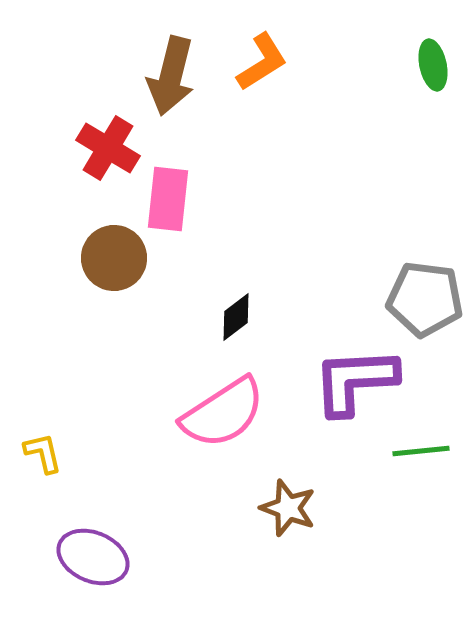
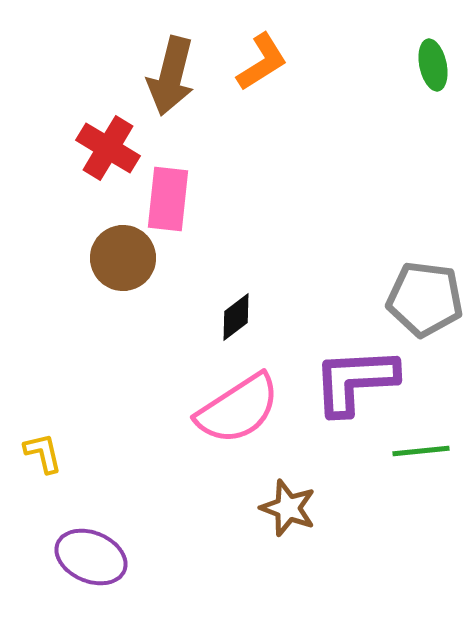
brown circle: moved 9 px right
pink semicircle: moved 15 px right, 4 px up
purple ellipse: moved 2 px left
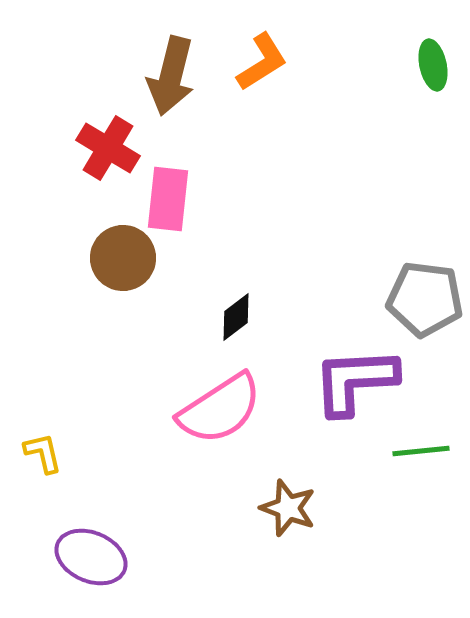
pink semicircle: moved 18 px left
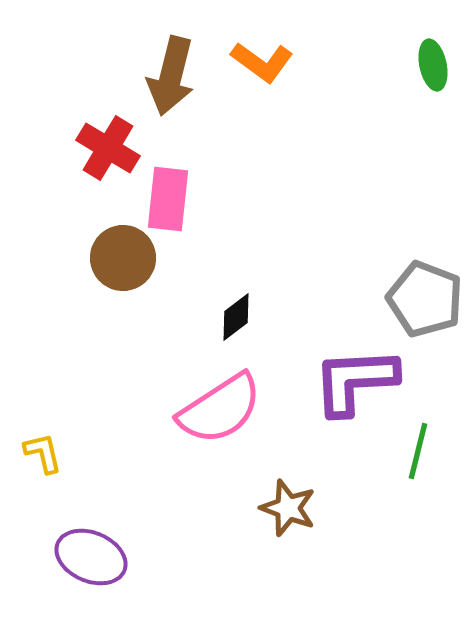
orange L-shape: rotated 68 degrees clockwise
gray pentagon: rotated 14 degrees clockwise
green line: moved 3 px left; rotated 70 degrees counterclockwise
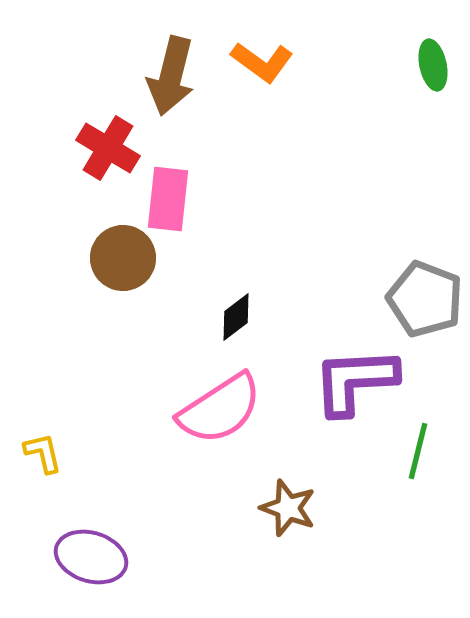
purple ellipse: rotated 6 degrees counterclockwise
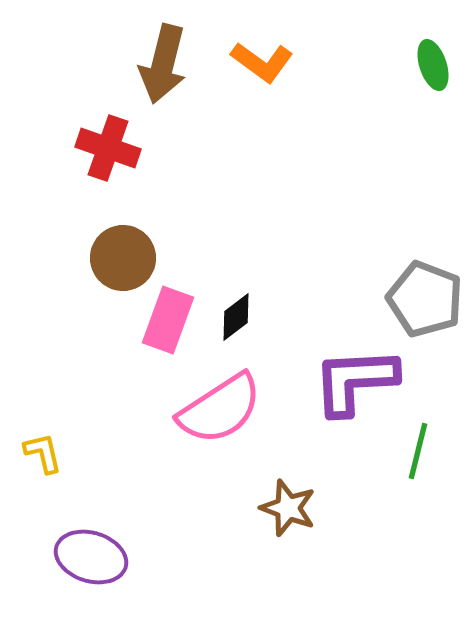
green ellipse: rotated 6 degrees counterclockwise
brown arrow: moved 8 px left, 12 px up
red cross: rotated 12 degrees counterclockwise
pink rectangle: moved 121 px down; rotated 14 degrees clockwise
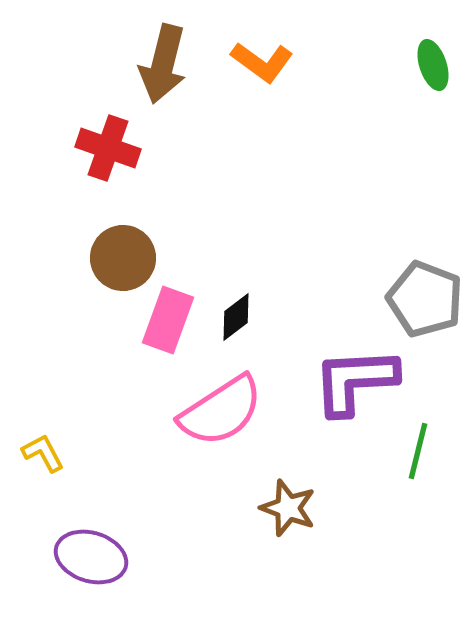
pink semicircle: moved 1 px right, 2 px down
yellow L-shape: rotated 15 degrees counterclockwise
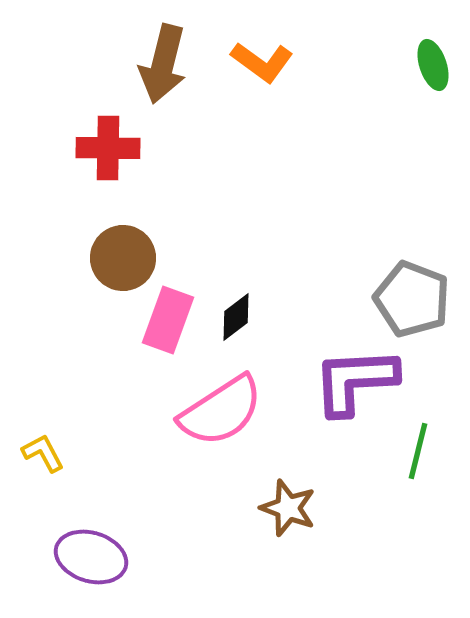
red cross: rotated 18 degrees counterclockwise
gray pentagon: moved 13 px left
